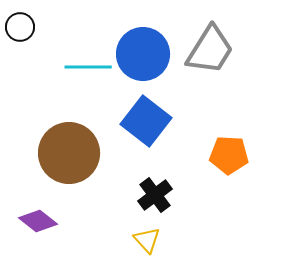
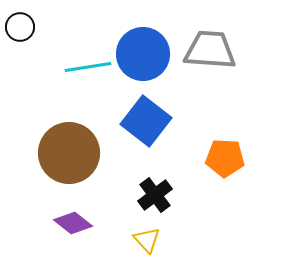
gray trapezoid: rotated 118 degrees counterclockwise
cyan line: rotated 9 degrees counterclockwise
orange pentagon: moved 4 px left, 3 px down
purple diamond: moved 35 px right, 2 px down
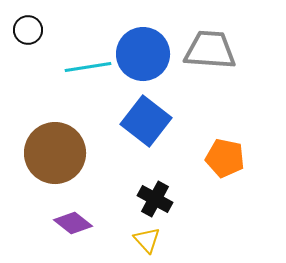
black circle: moved 8 px right, 3 px down
brown circle: moved 14 px left
orange pentagon: rotated 9 degrees clockwise
black cross: moved 4 px down; rotated 24 degrees counterclockwise
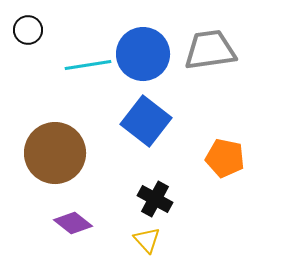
gray trapezoid: rotated 12 degrees counterclockwise
cyan line: moved 2 px up
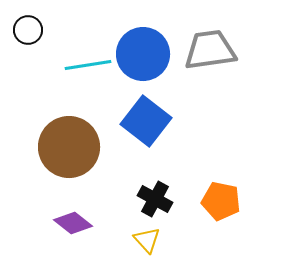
brown circle: moved 14 px right, 6 px up
orange pentagon: moved 4 px left, 43 px down
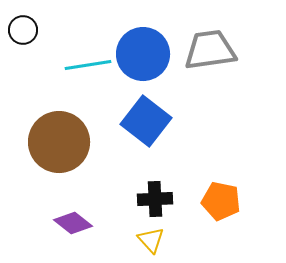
black circle: moved 5 px left
brown circle: moved 10 px left, 5 px up
black cross: rotated 32 degrees counterclockwise
yellow triangle: moved 4 px right
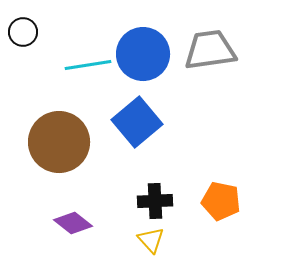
black circle: moved 2 px down
blue square: moved 9 px left, 1 px down; rotated 12 degrees clockwise
black cross: moved 2 px down
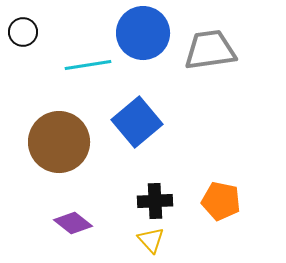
blue circle: moved 21 px up
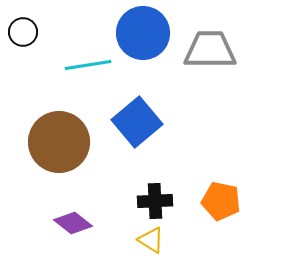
gray trapezoid: rotated 8 degrees clockwise
yellow triangle: rotated 16 degrees counterclockwise
